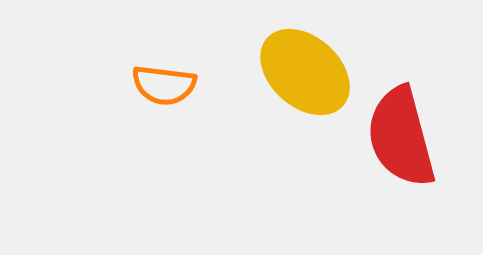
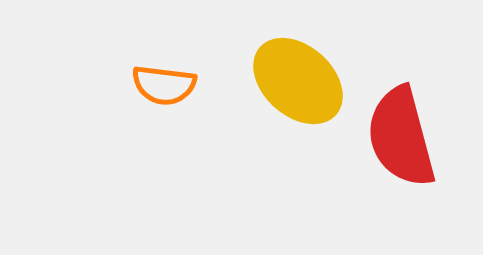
yellow ellipse: moved 7 px left, 9 px down
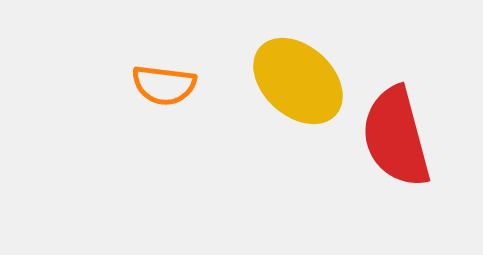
red semicircle: moved 5 px left
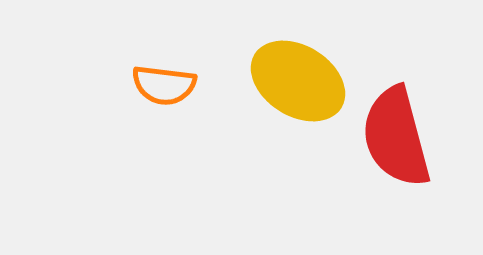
yellow ellipse: rotated 10 degrees counterclockwise
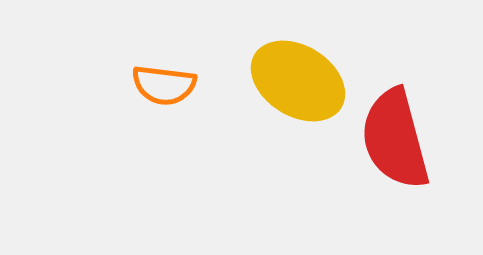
red semicircle: moved 1 px left, 2 px down
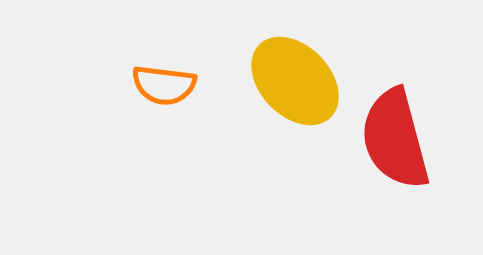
yellow ellipse: moved 3 px left; rotated 14 degrees clockwise
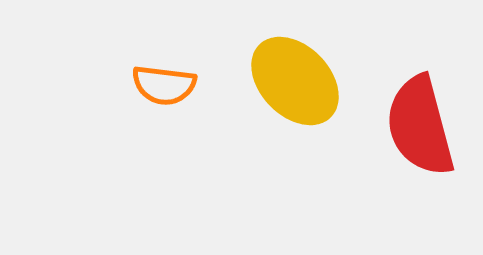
red semicircle: moved 25 px right, 13 px up
